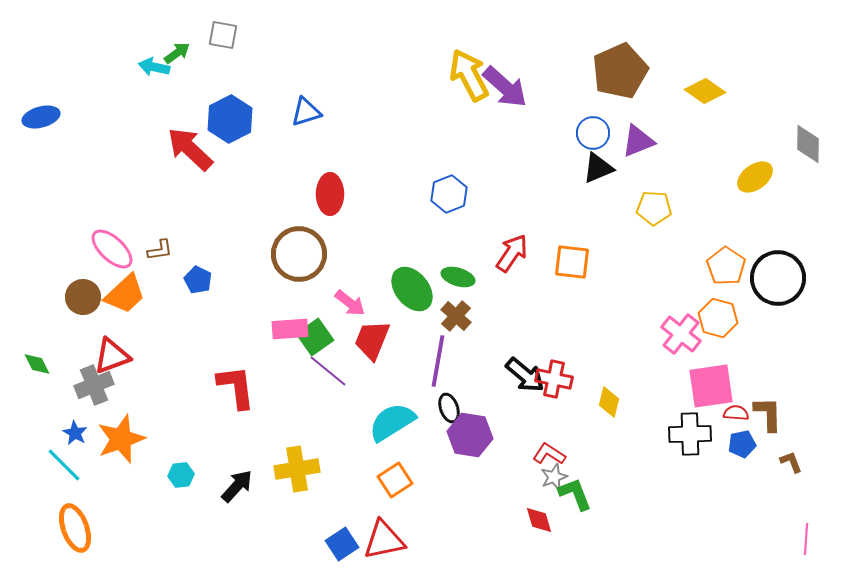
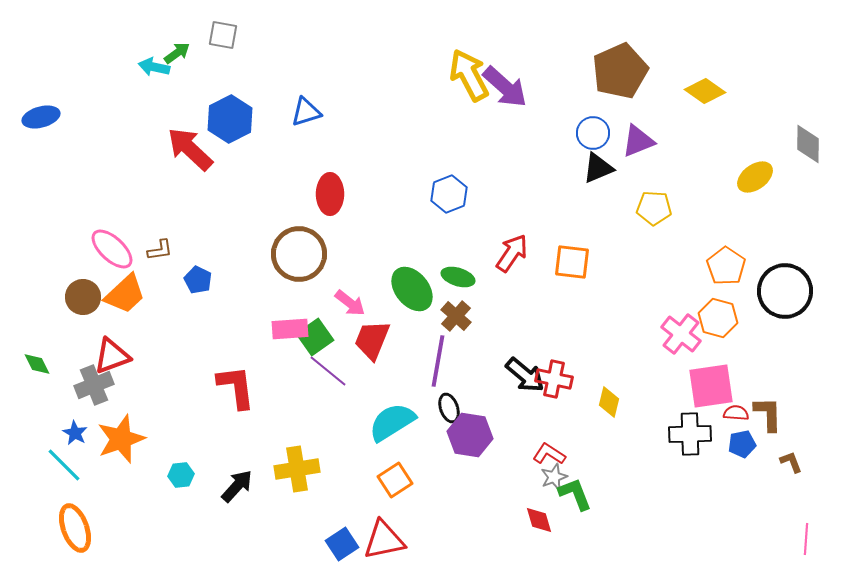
black circle at (778, 278): moved 7 px right, 13 px down
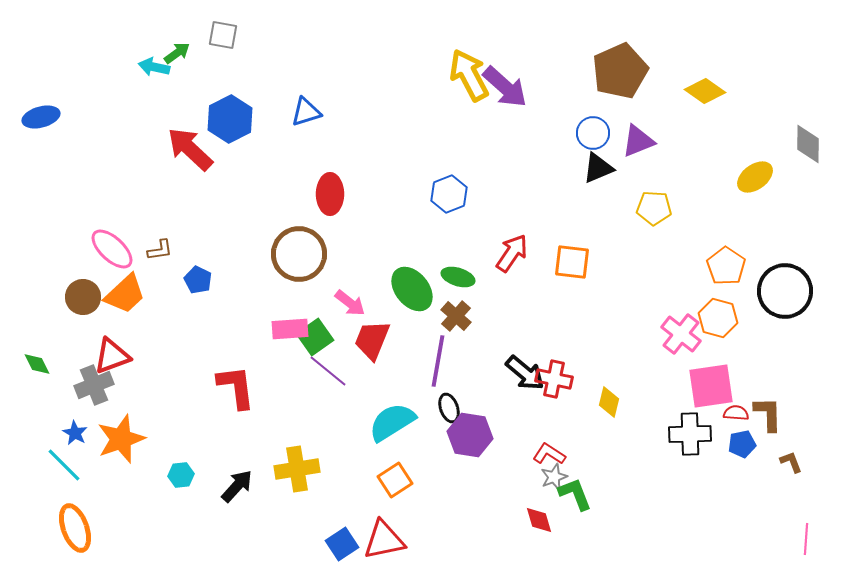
black arrow at (525, 375): moved 2 px up
